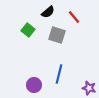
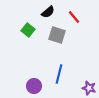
purple circle: moved 1 px down
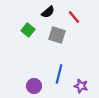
purple star: moved 8 px left, 2 px up
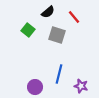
purple circle: moved 1 px right, 1 px down
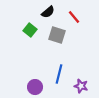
green square: moved 2 px right
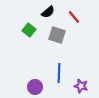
green square: moved 1 px left
blue line: moved 1 px up; rotated 12 degrees counterclockwise
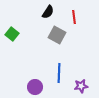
black semicircle: rotated 16 degrees counterclockwise
red line: rotated 32 degrees clockwise
green square: moved 17 px left, 4 px down
gray square: rotated 12 degrees clockwise
purple star: rotated 24 degrees counterclockwise
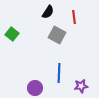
purple circle: moved 1 px down
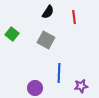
gray square: moved 11 px left, 5 px down
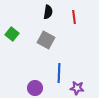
black semicircle: rotated 24 degrees counterclockwise
purple star: moved 4 px left, 2 px down; rotated 16 degrees clockwise
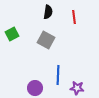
green square: rotated 24 degrees clockwise
blue line: moved 1 px left, 2 px down
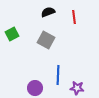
black semicircle: rotated 120 degrees counterclockwise
